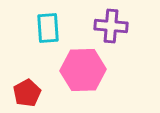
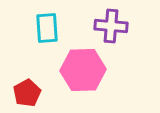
cyan rectangle: moved 1 px left
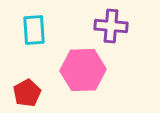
cyan rectangle: moved 13 px left, 2 px down
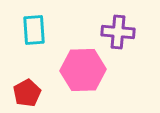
purple cross: moved 7 px right, 6 px down
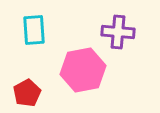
pink hexagon: rotated 9 degrees counterclockwise
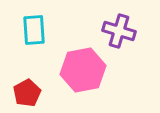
purple cross: moved 1 px right, 1 px up; rotated 12 degrees clockwise
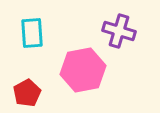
cyan rectangle: moved 2 px left, 3 px down
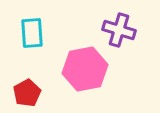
purple cross: moved 1 px up
pink hexagon: moved 2 px right, 1 px up
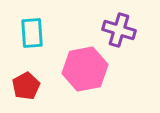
red pentagon: moved 1 px left, 7 px up
